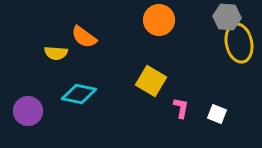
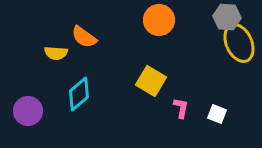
yellow ellipse: rotated 12 degrees counterclockwise
cyan diamond: rotated 52 degrees counterclockwise
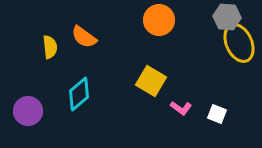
yellow semicircle: moved 6 px left, 6 px up; rotated 100 degrees counterclockwise
pink L-shape: rotated 115 degrees clockwise
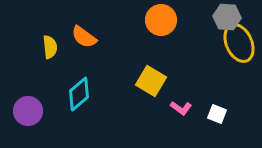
orange circle: moved 2 px right
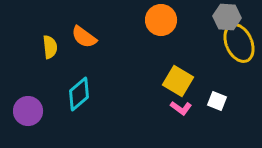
yellow square: moved 27 px right
white square: moved 13 px up
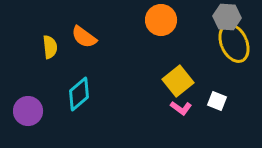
yellow ellipse: moved 5 px left
yellow square: rotated 20 degrees clockwise
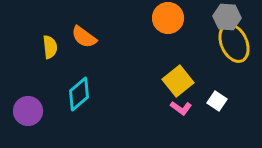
orange circle: moved 7 px right, 2 px up
white square: rotated 12 degrees clockwise
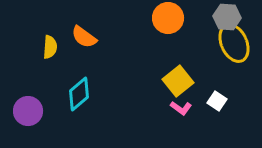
yellow semicircle: rotated 10 degrees clockwise
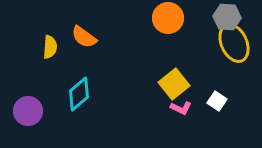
yellow square: moved 4 px left, 3 px down
pink L-shape: rotated 10 degrees counterclockwise
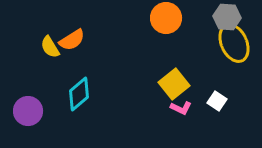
orange circle: moved 2 px left
orange semicircle: moved 12 px left, 3 px down; rotated 68 degrees counterclockwise
yellow semicircle: rotated 145 degrees clockwise
